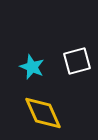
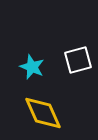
white square: moved 1 px right, 1 px up
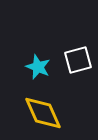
cyan star: moved 6 px right
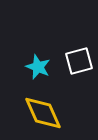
white square: moved 1 px right, 1 px down
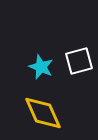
cyan star: moved 3 px right
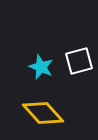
yellow diamond: rotated 18 degrees counterclockwise
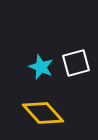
white square: moved 3 px left, 2 px down
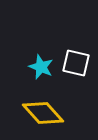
white square: rotated 28 degrees clockwise
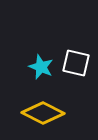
yellow diamond: rotated 21 degrees counterclockwise
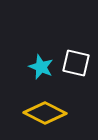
yellow diamond: moved 2 px right
